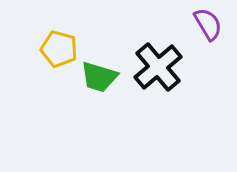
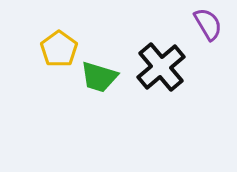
yellow pentagon: rotated 21 degrees clockwise
black cross: moved 3 px right
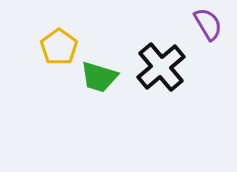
yellow pentagon: moved 2 px up
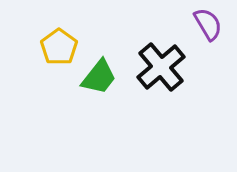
green trapezoid: rotated 69 degrees counterclockwise
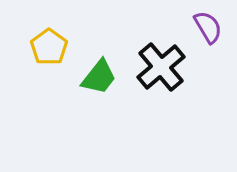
purple semicircle: moved 3 px down
yellow pentagon: moved 10 px left
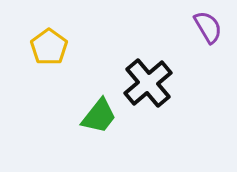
black cross: moved 13 px left, 16 px down
green trapezoid: moved 39 px down
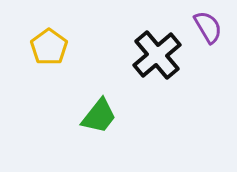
black cross: moved 9 px right, 28 px up
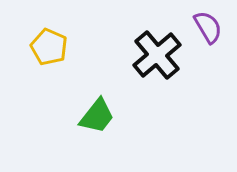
yellow pentagon: rotated 12 degrees counterclockwise
green trapezoid: moved 2 px left
